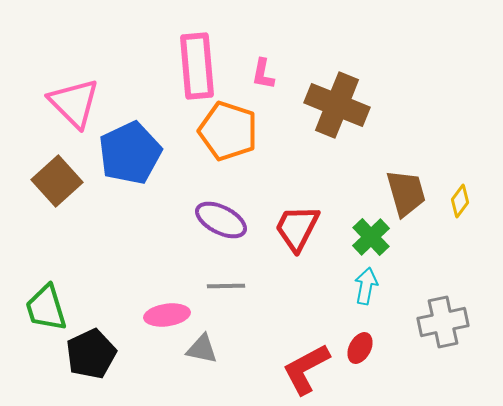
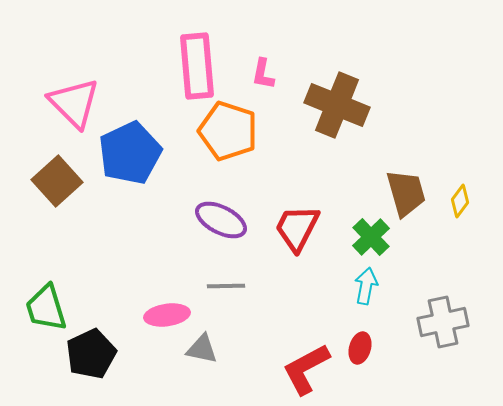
red ellipse: rotated 12 degrees counterclockwise
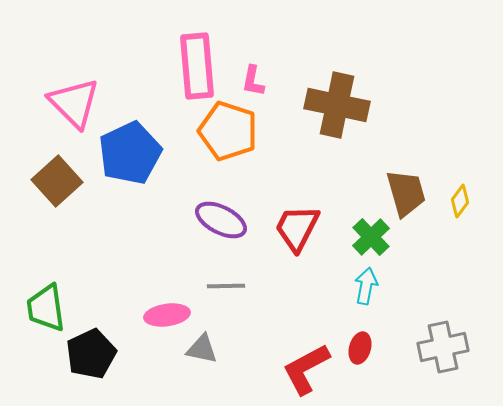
pink L-shape: moved 10 px left, 7 px down
brown cross: rotated 10 degrees counterclockwise
green trapezoid: rotated 9 degrees clockwise
gray cross: moved 25 px down
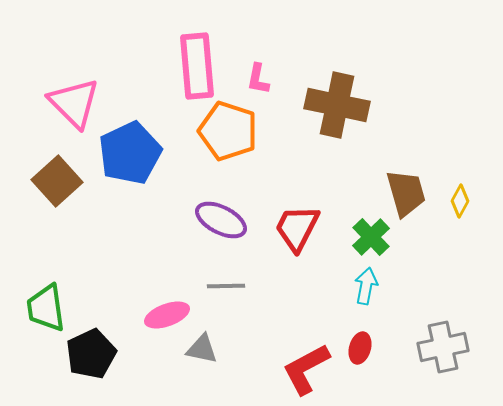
pink L-shape: moved 5 px right, 2 px up
yellow diamond: rotated 8 degrees counterclockwise
pink ellipse: rotated 12 degrees counterclockwise
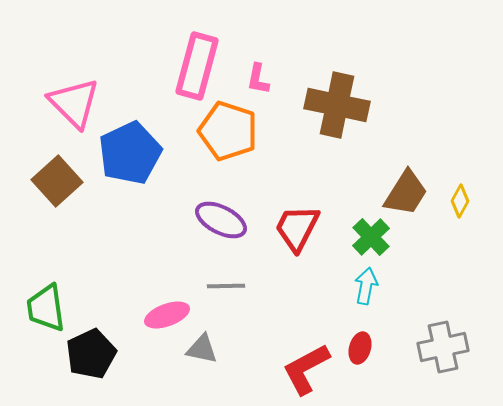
pink rectangle: rotated 20 degrees clockwise
brown trapezoid: rotated 48 degrees clockwise
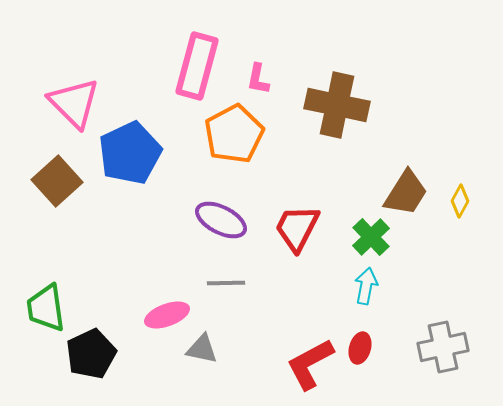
orange pentagon: moved 6 px right, 3 px down; rotated 26 degrees clockwise
gray line: moved 3 px up
red L-shape: moved 4 px right, 5 px up
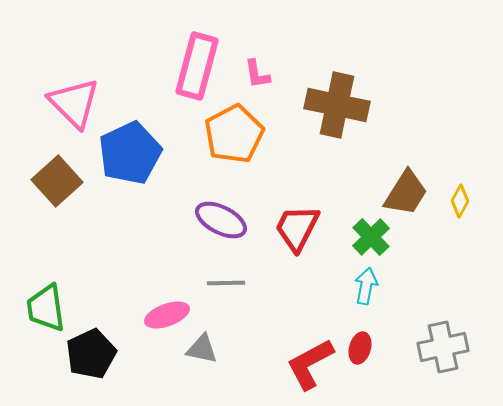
pink L-shape: moved 1 px left, 5 px up; rotated 20 degrees counterclockwise
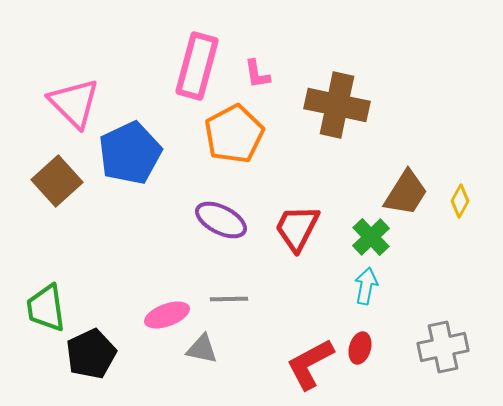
gray line: moved 3 px right, 16 px down
